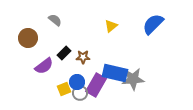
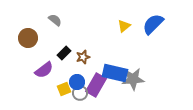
yellow triangle: moved 13 px right
brown star: rotated 16 degrees counterclockwise
purple semicircle: moved 4 px down
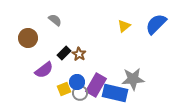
blue semicircle: moved 3 px right
brown star: moved 4 px left, 3 px up; rotated 24 degrees counterclockwise
blue rectangle: moved 20 px down
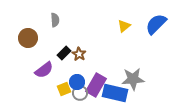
gray semicircle: rotated 48 degrees clockwise
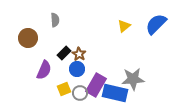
purple semicircle: rotated 30 degrees counterclockwise
blue circle: moved 13 px up
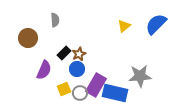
brown star: rotated 16 degrees clockwise
gray star: moved 7 px right, 3 px up
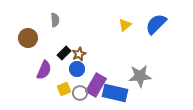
yellow triangle: moved 1 px right, 1 px up
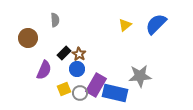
brown star: rotated 16 degrees counterclockwise
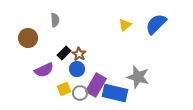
purple semicircle: rotated 42 degrees clockwise
gray star: moved 2 px left, 1 px down; rotated 20 degrees clockwise
